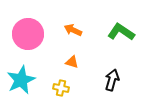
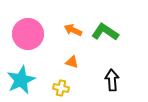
green L-shape: moved 16 px left
black arrow: rotated 20 degrees counterclockwise
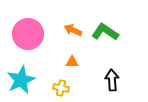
orange triangle: rotated 16 degrees counterclockwise
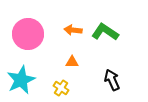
orange arrow: rotated 18 degrees counterclockwise
black arrow: rotated 20 degrees counterclockwise
yellow cross: rotated 21 degrees clockwise
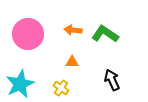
green L-shape: moved 2 px down
cyan star: moved 1 px left, 4 px down
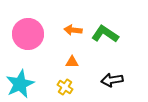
black arrow: rotated 75 degrees counterclockwise
yellow cross: moved 4 px right, 1 px up
